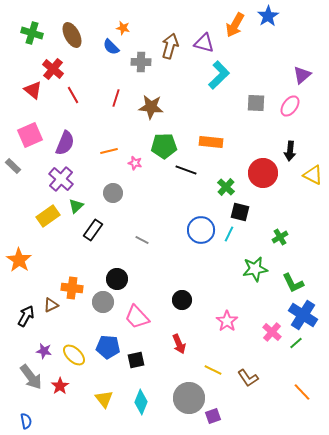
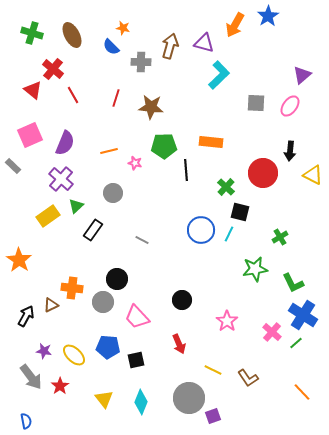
black line at (186, 170): rotated 65 degrees clockwise
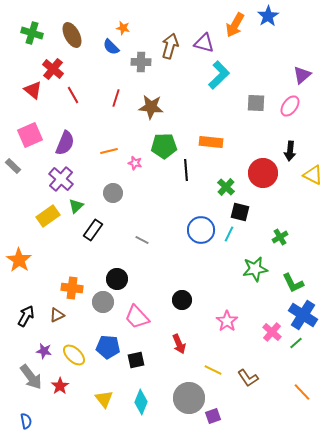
brown triangle at (51, 305): moved 6 px right, 10 px down
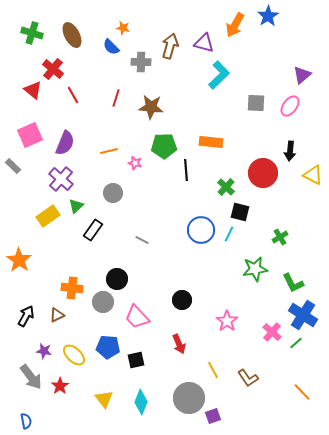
yellow line at (213, 370): rotated 36 degrees clockwise
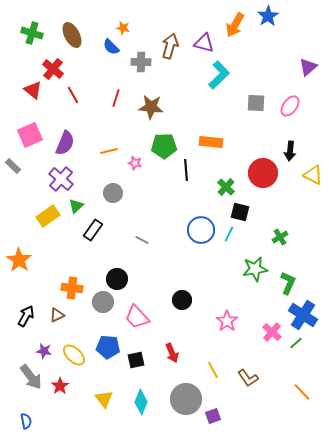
purple triangle at (302, 75): moved 6 px right, 8 px up
green L-shape at (293, 283): moved 5 px left; rotated 130 degrees counterclockwise
red arrow at (179, 344): moved 7 px left, 9 px down
gray circle at (189, 398): moved 3 px left, 1 px down
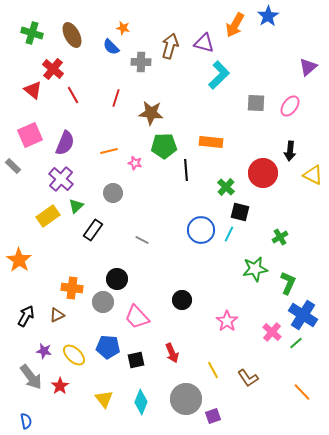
brown star at (151, 107): moved 6 px down
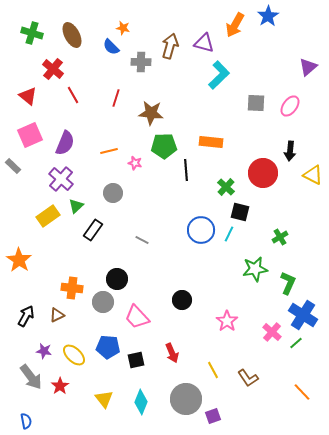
red triangle at (33, 90): moved 5 px left, 6 px down
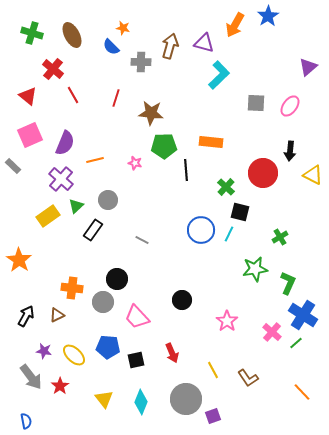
orange line at (109, 151): moved 14 px left, 9 px down
gray circle at (113, 193): moved 5 px left, 7 px down
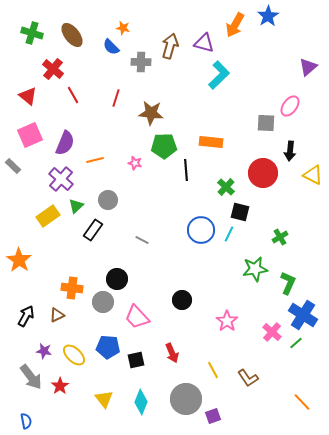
brown ellipse at (72, 35): rotated 10 degrees counterclockwise
gray square at (256, 103): moved 10 px right, 20 px down
orange line at (302, 392): moved 10 px down
